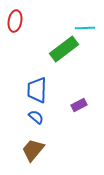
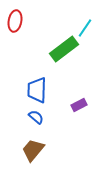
cyan line: rotated 54 degrees counterclockwise
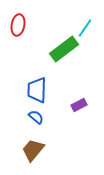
red ellipse: moved 3 px right, 4 px down
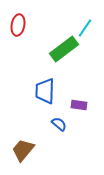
blue trapezoid: moved 8 px right, 1 px down
purple rectangle: rotated 35 degrees clockwise
blue semicircle: moved 23 px right, 7 px down
brown trapezoid: moved 10 px left
